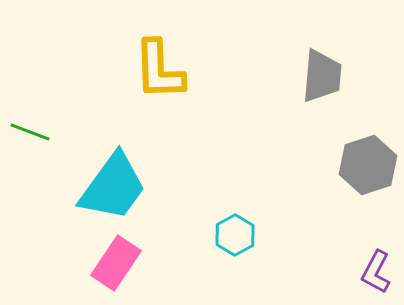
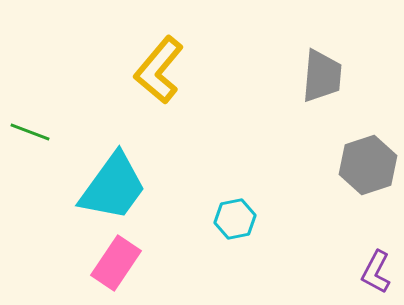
yellow L-shape: rotated 42 degrees clockwise
cyan hexagon: moved 16 px up; rotated 18 degrees clockwise
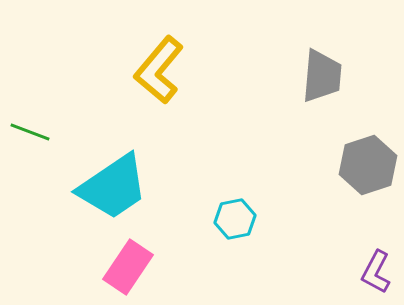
cyan trapezoid: rotated 20 degrees clockwise
pink rectangle: moved 12 px right, 4 px down
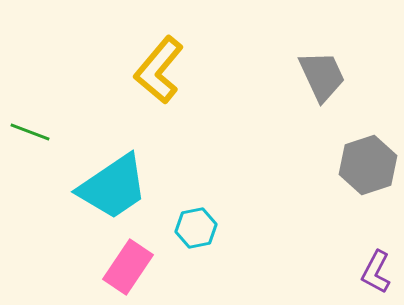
gray trapezoid: rotated 30 degrees counterclockwise
cyan hexagon: moved 39 px left, 9 px down
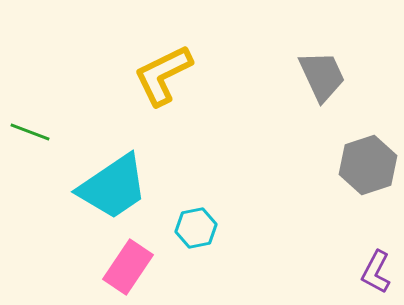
yellow L-shape: moved 4 px right, 5 px down; rotated 24 degrees clockwise
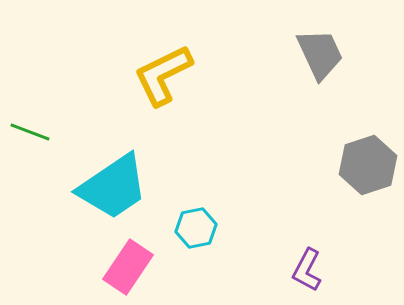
gray trapezoid: moved 2 px left, 22 px up
purple L-shape: moved 69 px left, 2 px up
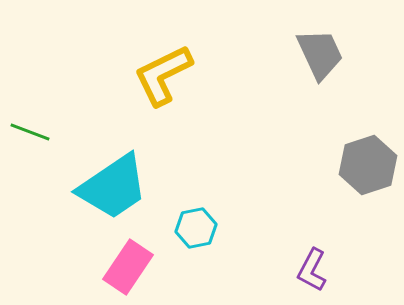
purple L-shape: moved 5 px right
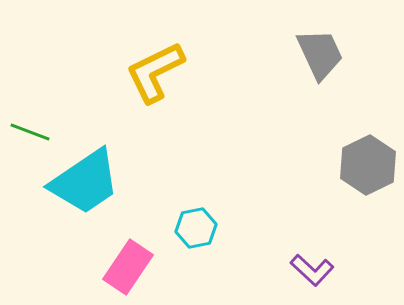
yellow L-shape: moved 8 px left, 3 px up
gray hexagon: rotated 8 degrees counterclockwise
cyan trapezoid: moved 28 px left, 5 px up
purple L-shape: rotated 75 degrees counterclockwise
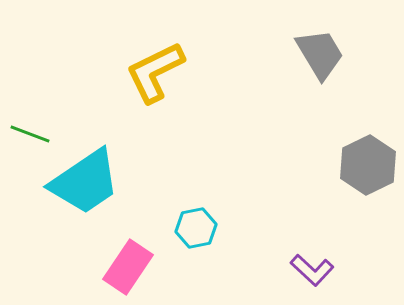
gray trapezoid: rotated 6 degrees counterclockwise
green line: moved 2 px down
